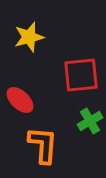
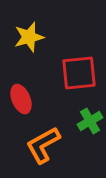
red square: moved 2 px left, 2 px up
red ellipse: moved 1 px right, 1 px up; rotated 24 degrees clockwise
orange L-shape: rotated 123 degrees counterclockwise
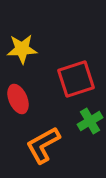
yellow star: moved 7 px left, 12 px down; rotated 12 degrees clockwise
red square: moved 3 px left, 6 px down; rotated 12 degrees counterclockwise
red ellipse: moved 3 px left
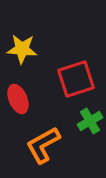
yellow star: rotated 8 degrees clockwise
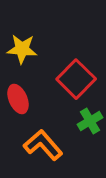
red square: rotated 27 degrees counterclockwise
orange L-shape: rotated 78 degrees clockwise
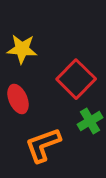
orange L-shape: rotated 69 degrees counterclockwise
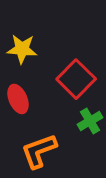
orange L-shape: moved 4 px left, 6 px down
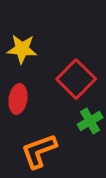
red ellipse: rotated 32 degrees clockwise
